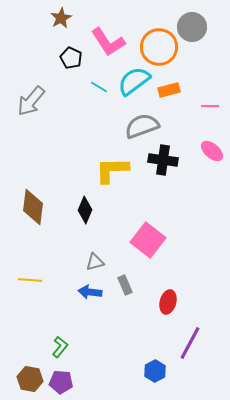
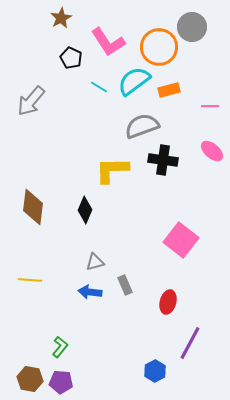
pink square: moved 33 px right
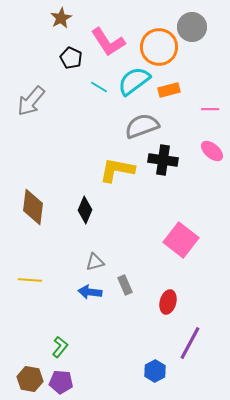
pink line: moved 3 px down
yellow L-shape: moved 5 px right; rotated 12 degrees clockwise
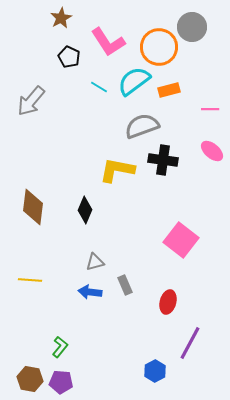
black pentagon: moved 2 px left, 1 px up
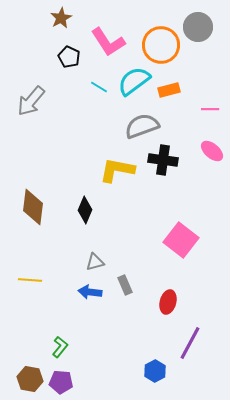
gray circle: moved 6 px right
orange circle: moved 2 px right, 2 px up
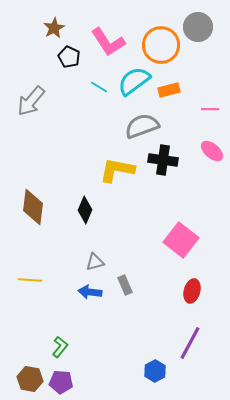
brown star: moved 7 px left, 10 px down
red ellipse: moved 24 px right, 11 px up
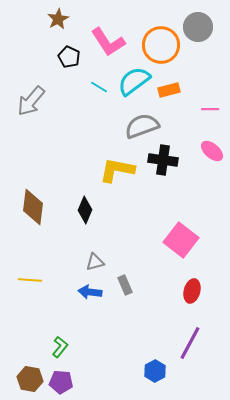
brown star: moved 4 px right, 9 px up
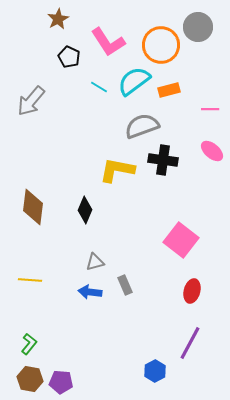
green L-shape: moved 31 px left, 3 px up
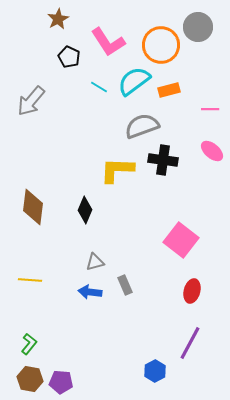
yellow L-shape: rotated 9 degrees counterclockwise
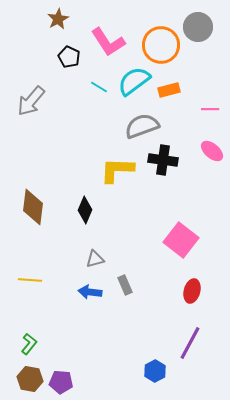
gray triangle: moved 3 px up
